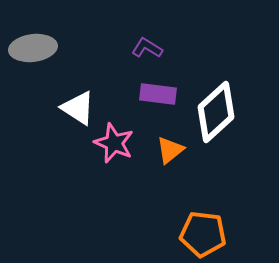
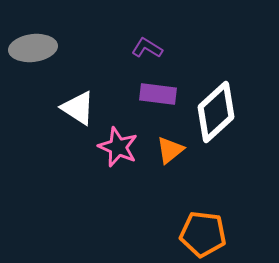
pink star: moved 4 px right, 4 px down
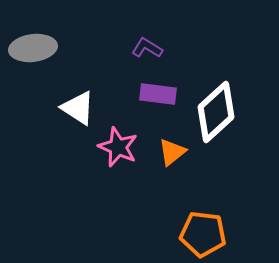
orange triangle: moved 2 px right, 2 px down
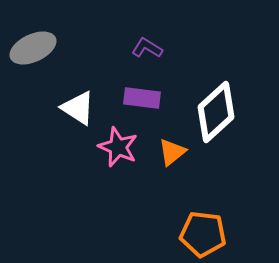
gray ellipse: rotated 18 degrees counterclockwise
purple rectangle: moved 16 px left, 4 px down
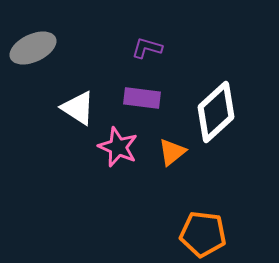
purple L-shape: rotated 16 degrees counterclockwise
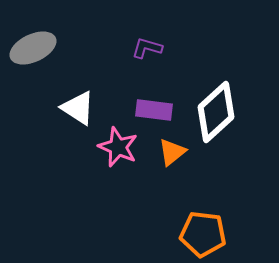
purple rectangle: moved 12 px right, 12 px down
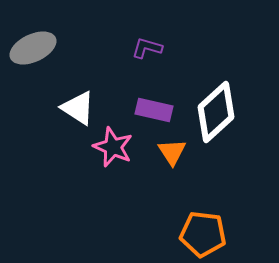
purple rectangle: rotated 6 degrees clockwise
pink star: moved 5 px left
orange triangle: rotated 24 degrees counterclockwise
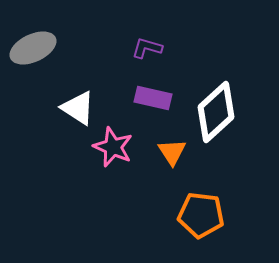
purple rectangle: moved 1 px left, 12 px up
orange pentagon: moved 2 px left, 19 px up
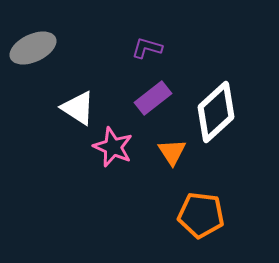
purple rectangle: rotated 51 degrees counterclockwise
